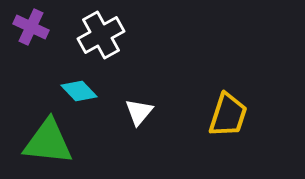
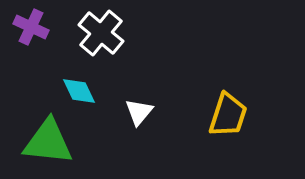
white cross: moved 2 px up; rotated 21 degrees counterclockwise
cyan diamond: rotated 18 degrees clockwise
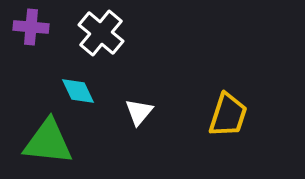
purple cross: rotated 20 degrees counterclockwise
cyan diamond: moved 1 px left
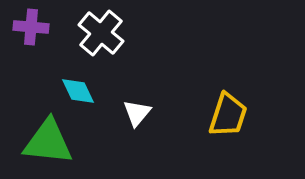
white triangle: moved 2 px left, 1 px down
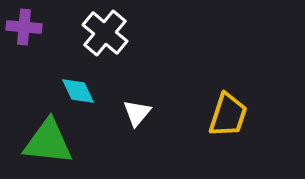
purple cross: moved 7 px left
white cross: moved 4 px right
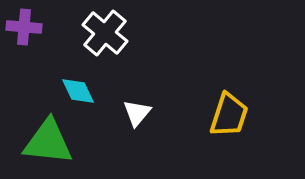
yellow trapezoid: moved 1 px right
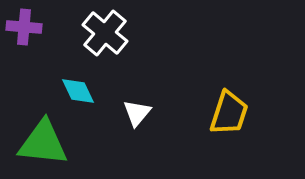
yellow trapezoid: moved 2 px up
green triangle: moved 5 px left, 1 px down
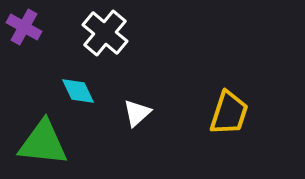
purple cross: rotated 24 degrees clockwise
white triangle: rotated 8 degrees clockwise
